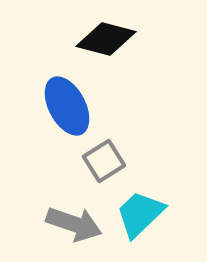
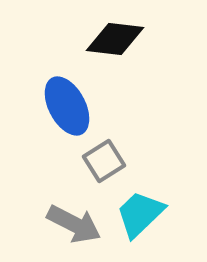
black diamond: moved 9 px right; rotated 8 degrees counterclockwise
gray arrow: rotated 8 degrees clockwise
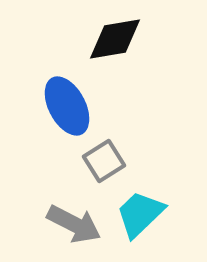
black diamond: rotated 16 degrees counterclockwise
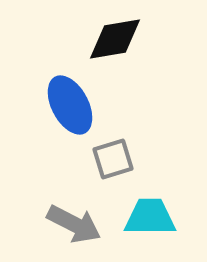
blue ellipse: moved 3 px right, 1 px up
gray square: moved 9 px right, 2 px up; rotated 15 degrees clockwise
cyan trapezoid: moved 10 px right, 3 px down; rotated 44 degrees clockwise
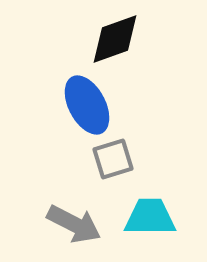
black diamond: rotated 10 degrees counterclockwise
blue ellipse: moved 17 px right
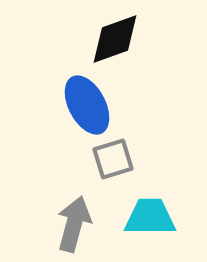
gray arrow: rotated 102 degrees counterclockwise
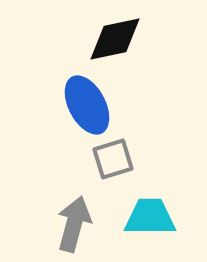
black diamond: rotated 8 degrees clockwise
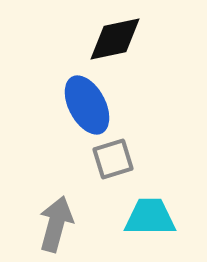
gray arrow: moved 18 px left
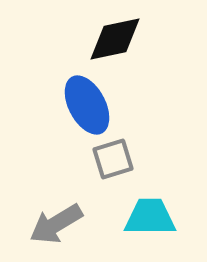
gray arrow: rotated 136 degrees counterclockwise
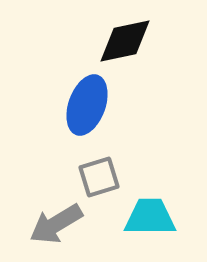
black diamond: moved 10 px right, 2 px down
blue ellipse: rotated 48 degrees clockwise
gray square: moved 14 px left, 18 px down
